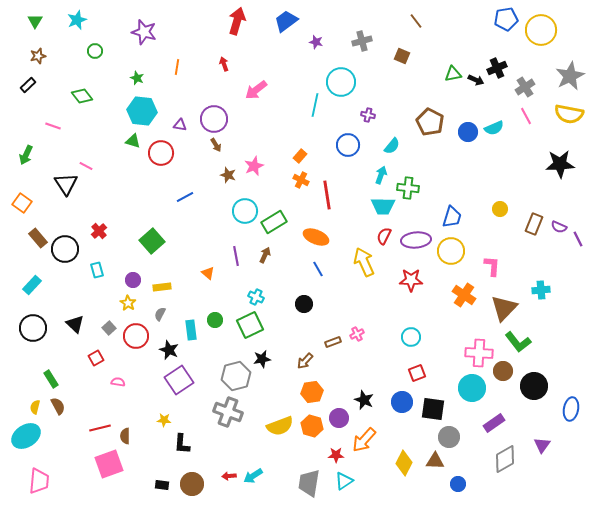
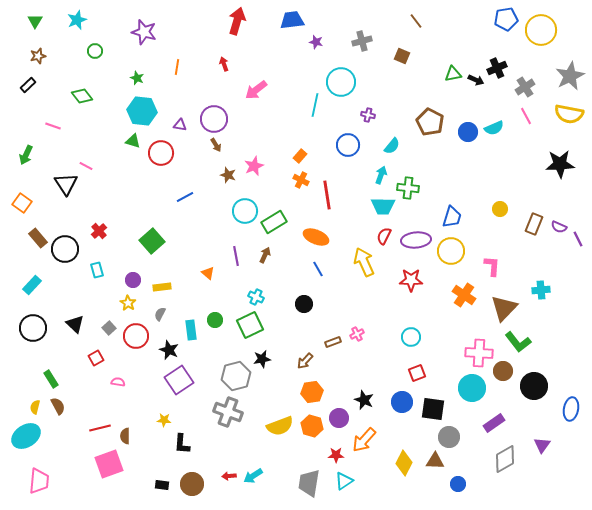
blue trapezoid at (286, 21): moved 6 px right, 1 px up; rotated 30 degrees clockwise
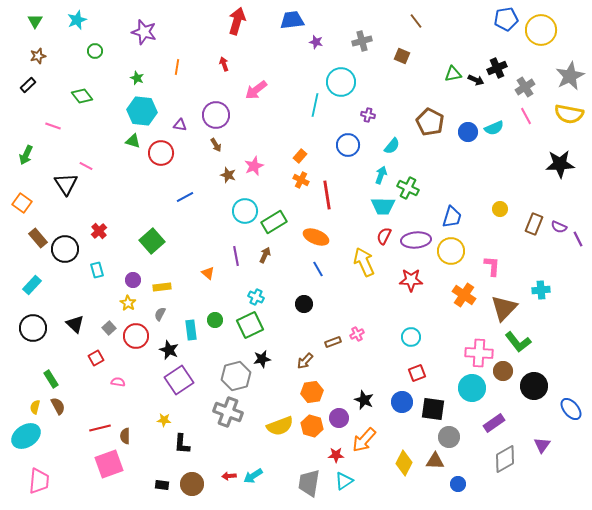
purple circle at (214, 119): moved 2 px right, 4 px up
green cross at (408, 188): rotated 20 degrees clockwise
blue ellipse at (571, 409): rotated 50 degrees counterclockwise
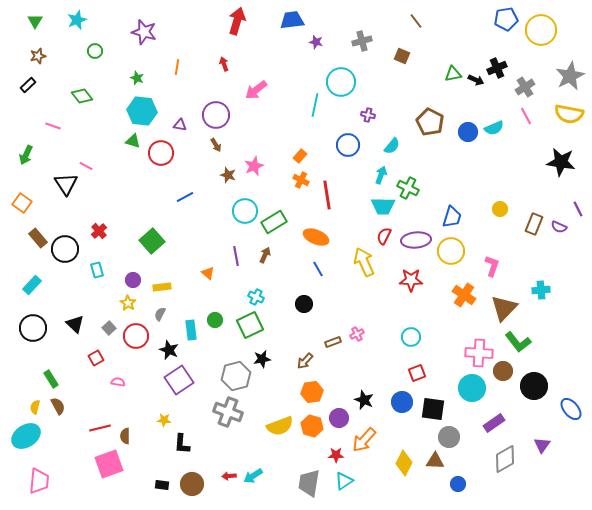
black star at (560, 164): moved 1 px right, 2 px up; rotated 12 degrees clockwise
purple line at (578, 239): moved 30 px up
pink L-shape at (492, 266): rotated 15 degrees clockwise
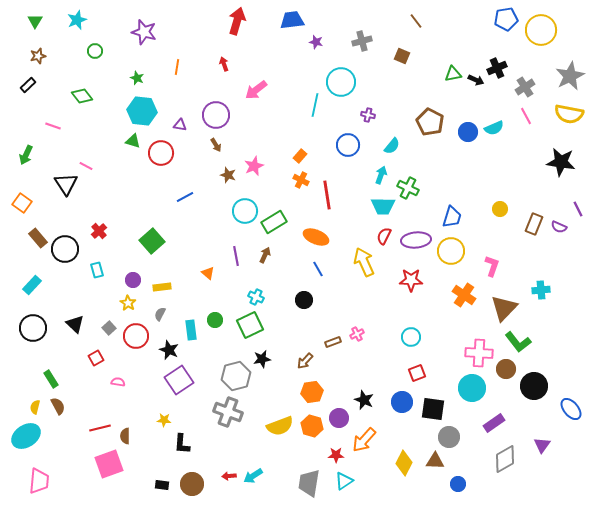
black circle at (304, 304): moved 4 px up
brown circle at (503, 371): moved 3 px right, 2 px up
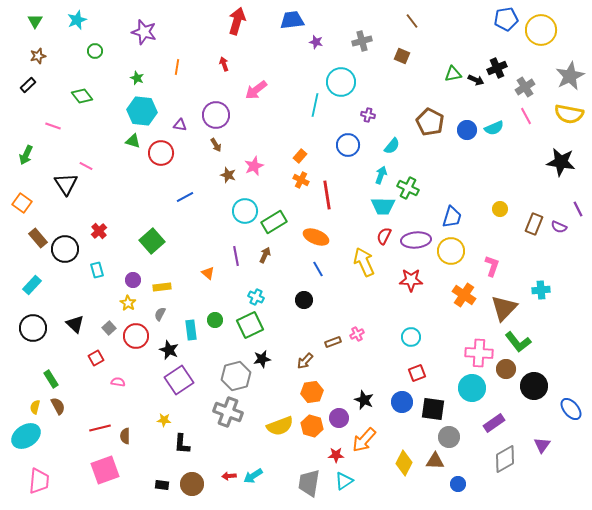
brown line at (416, 21): moved 4 px left
blue circle at (468, 132): moved 1 px left, 2 px up
pink square at (109, 464): moved 4 px left, 6 px down
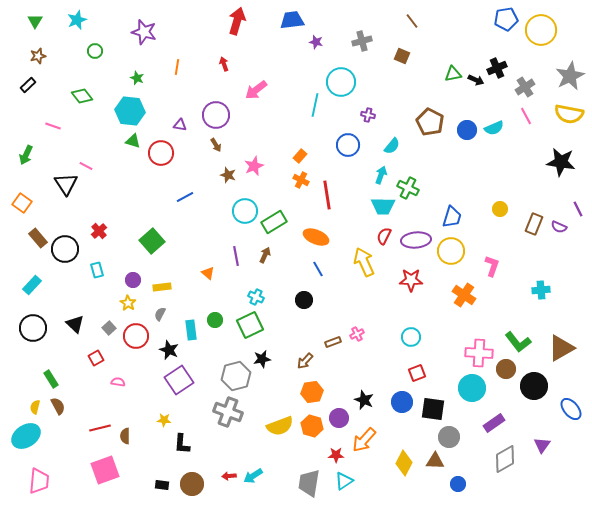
cyan hexagon at (142, 111): moved 12 px left
brown triangle at (504, 308): moved 57 px right, 40 px down; rotated 16 degrees clockwise
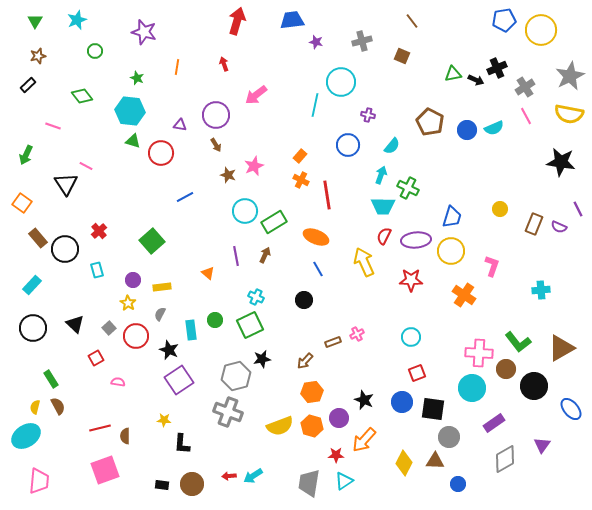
blue pentagon at (506, 19): moved 2 px left, 1 px down
pink arrow at (256, 90): moved 5 px down
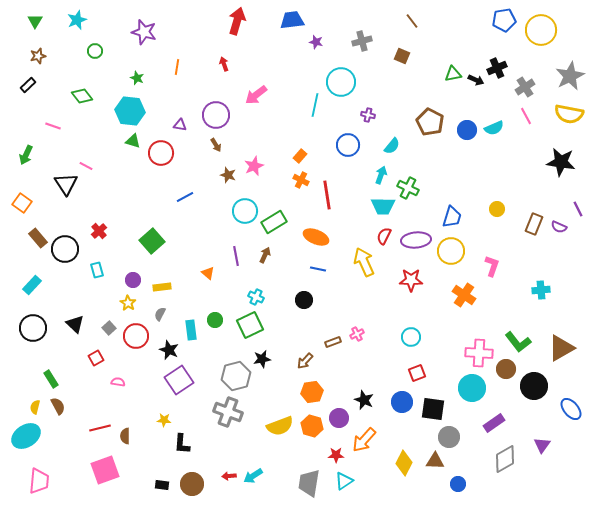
yellow circle at (500, 209): moved 3 px left
blue line at (318, 269): rotated 49 degrees counterclockwise
